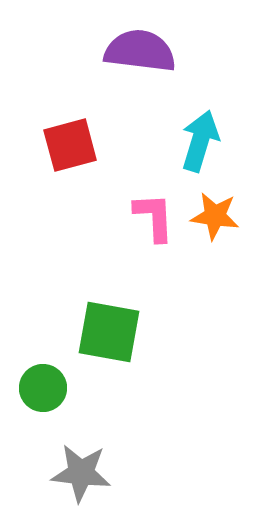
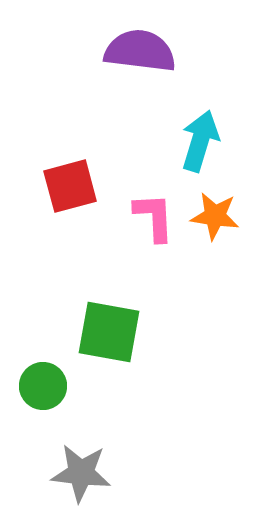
red square: moved 41 px down
green circle: moved 2 px up
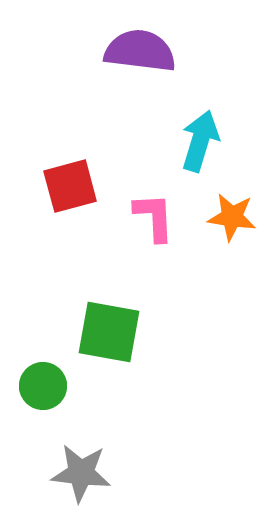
orange star: moved 17 px right, 1 px down
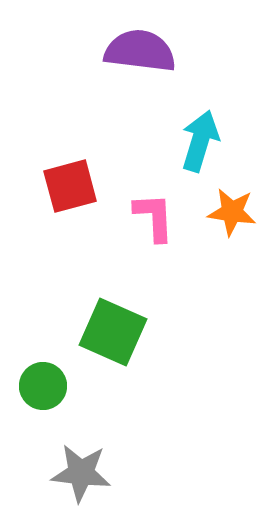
orange star: moved 5 px up
green square: moved 4 px right; rotated 14 degrees clockwise
